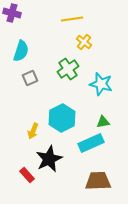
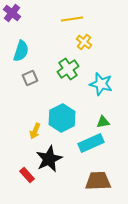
purple cross: rotated 24 degrees clockwise
yellow arrow: moved 2 px right
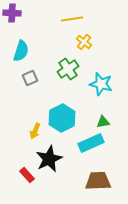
purple cross: rotated 36 degrees counterclockwise
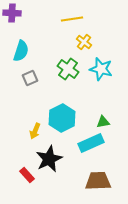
green cross: rotated 20 degrees counterclockwise
cyan star: moved 15 px up
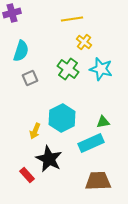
purple cross: rotated 18 degrees counterclockwise
black star: rotated 20 degrees counterclockwise
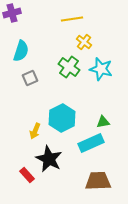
green cross: moved 1 px right, 2 px up
